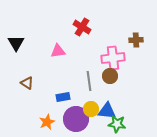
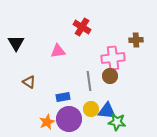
brown triangle: moved 2 px right, 1 px up
purple circle: moved 7 px left
green star: moved 2 px up
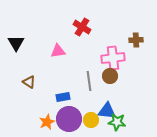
yellow circle: moved 11 px down
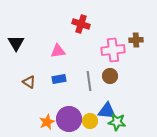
red cross: moved 1 px left, 3 px up; rotated 12 degrees counterclockwise
pink cross: moved 8 px up
blue rectangle: moved 4 px left, 18 px up
yellow circle: moved 1 px left, 1 px down
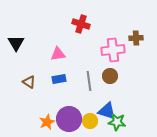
brown cross: moved 2 px up
pink triangle: moved 3 px down
blue triangle: rotated 12 degrees clockwise
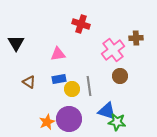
pink cross: rotated 30 degrees counterclockwise
brown circle: moved 10 px right
gray line: moved 5 px down
yellow circle: moved 18 px left, 32 px up
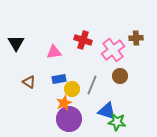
red cross: moved 2 px right, 16 px down
pink triangle: moved 4 px left, 2 px up
gray line: moved 3 px right, 1 px up; rotated 30 degrees clockwise
orange star: moved 17 px right, 19 px up
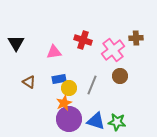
yellow circle: moved 3 px left, 1 px up
blue triangle: moved 11 px left, 10 px down
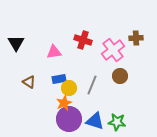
blue triangle: moved 1 px left
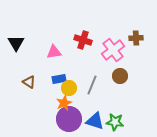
green star: moved 2 px left
